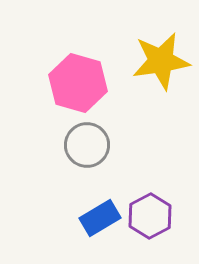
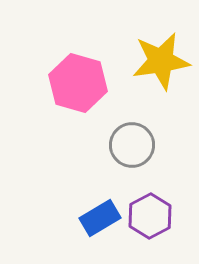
gray circle: moved 45 px right
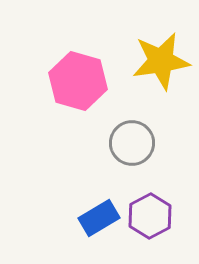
pink hexagon: moved 2 px up
gray circle: moved 2 px up
blue rectangle: moved 1 px left
